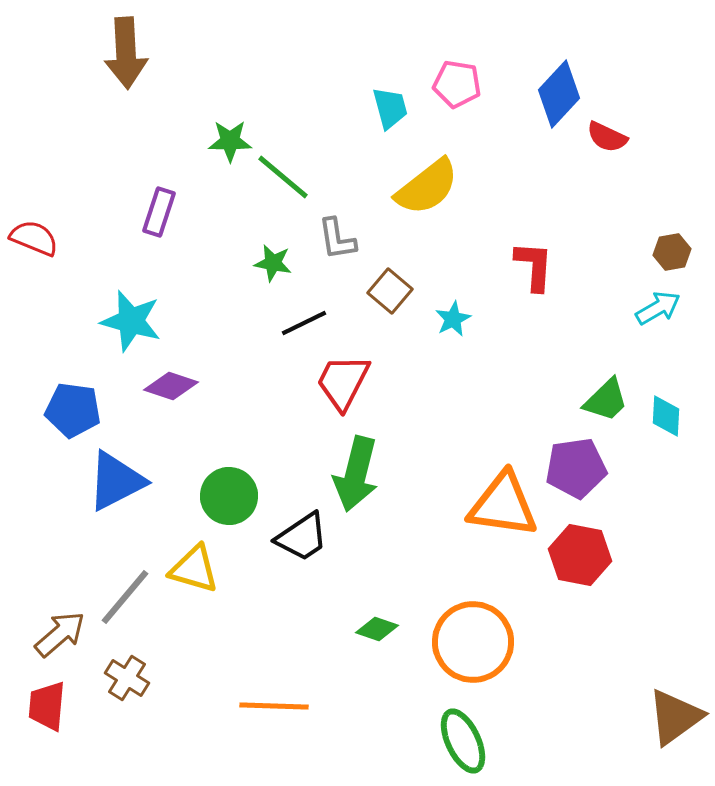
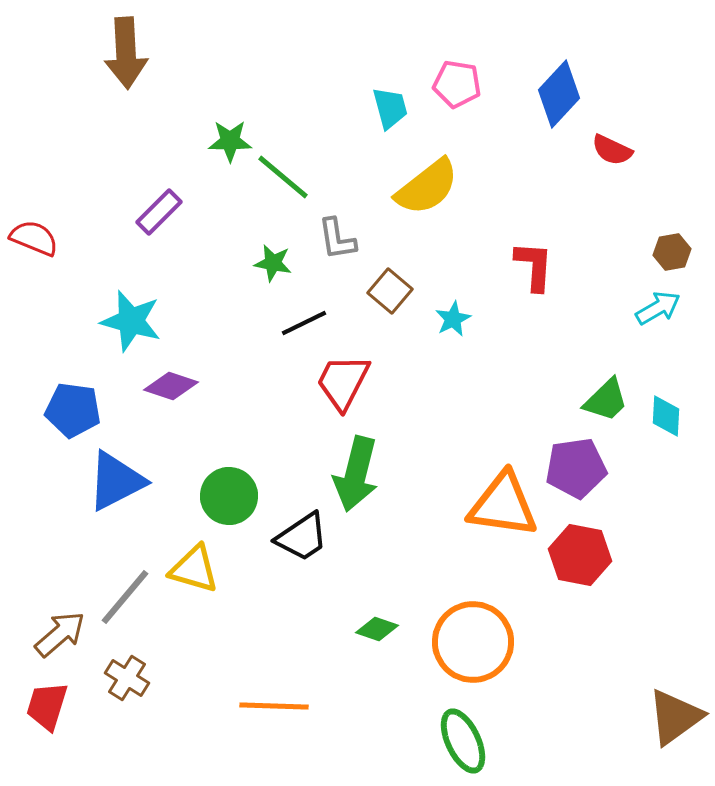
red semicircle at (607, 137): moved 5 px right, 13 px down
purple rectangle at (159, 212): rotated 27 degrees clockwise
red trapezoid at (47, 706): rotated 12 degrees clockwise
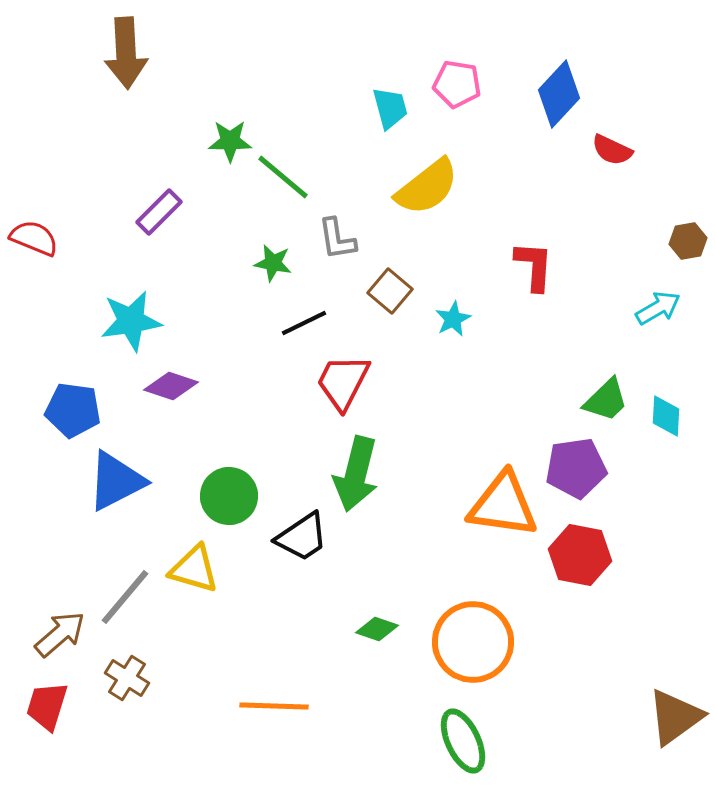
brown hexagon at (672, 252): moved 16 px right, 11 px up
cyan star at (131, 321): rotated 24 degrees counterclockwise
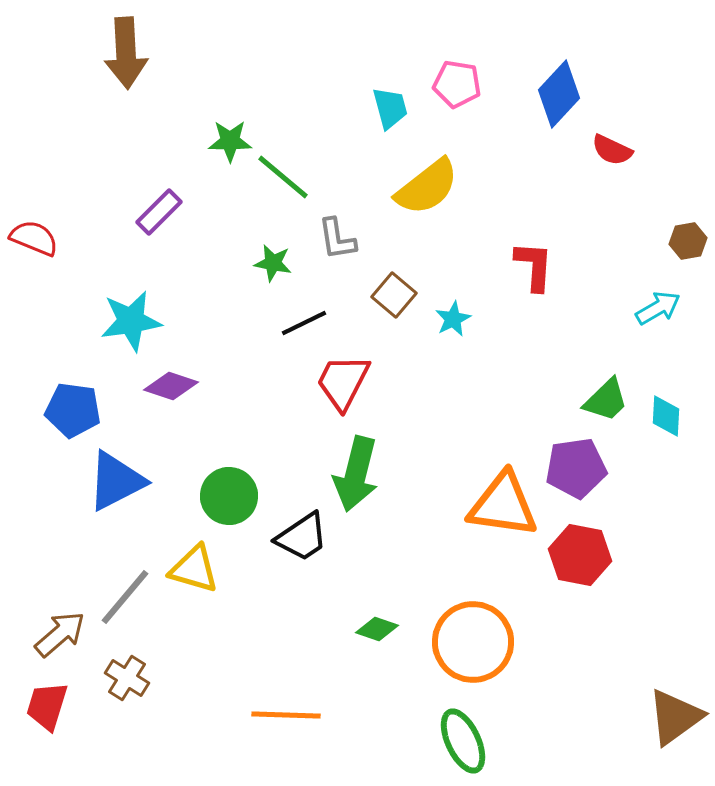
brown square at (390, 291): moved 4 px right, 4 px down
orange line at (274, 706): moved 12 px right, 9 px down
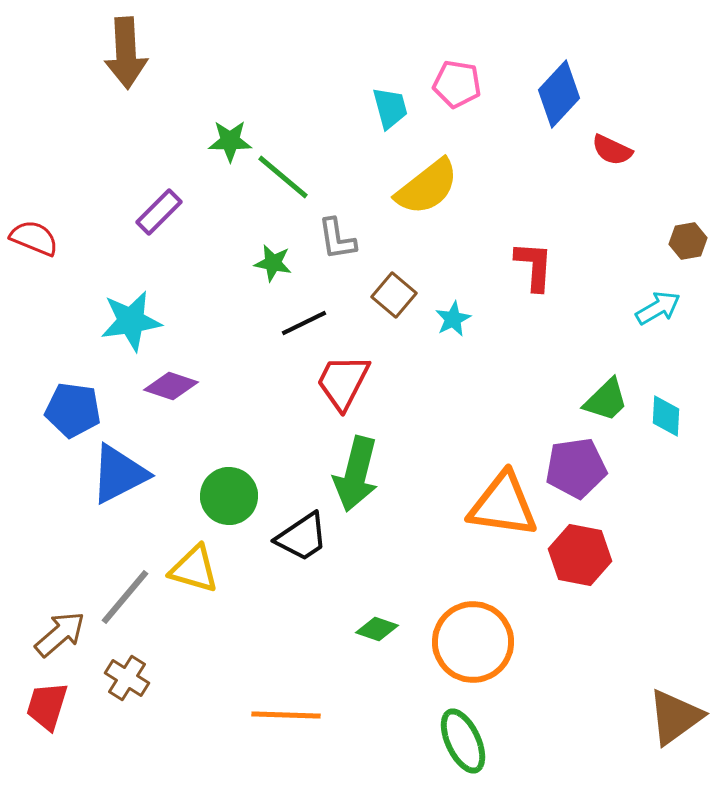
blue triangle at (116, 481): moved 3 px right, 7 px up
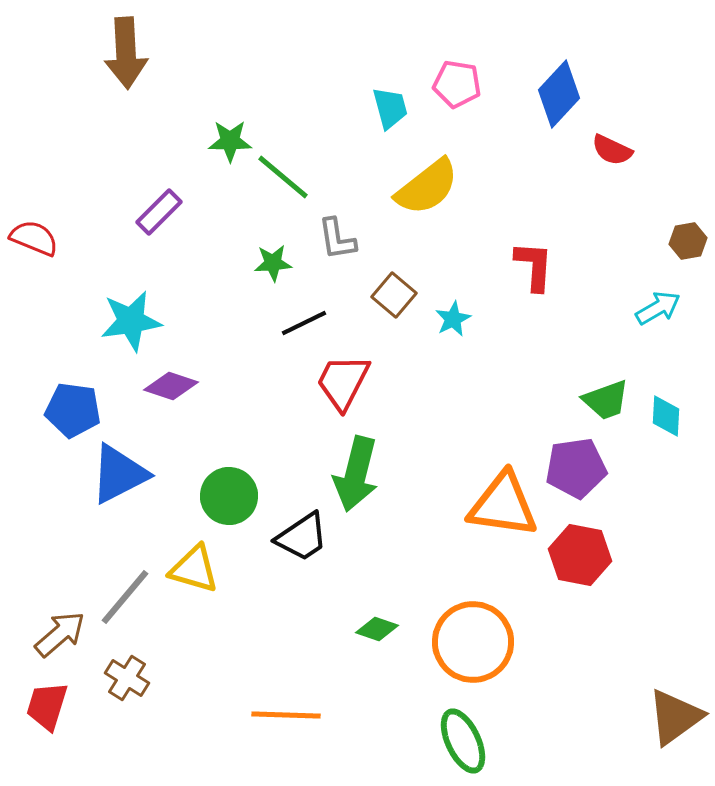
green star at (273, 263): rotated 15 degrees counterclockwise
green trapezoid at (606, 400): rotated 24 degrees clockwise
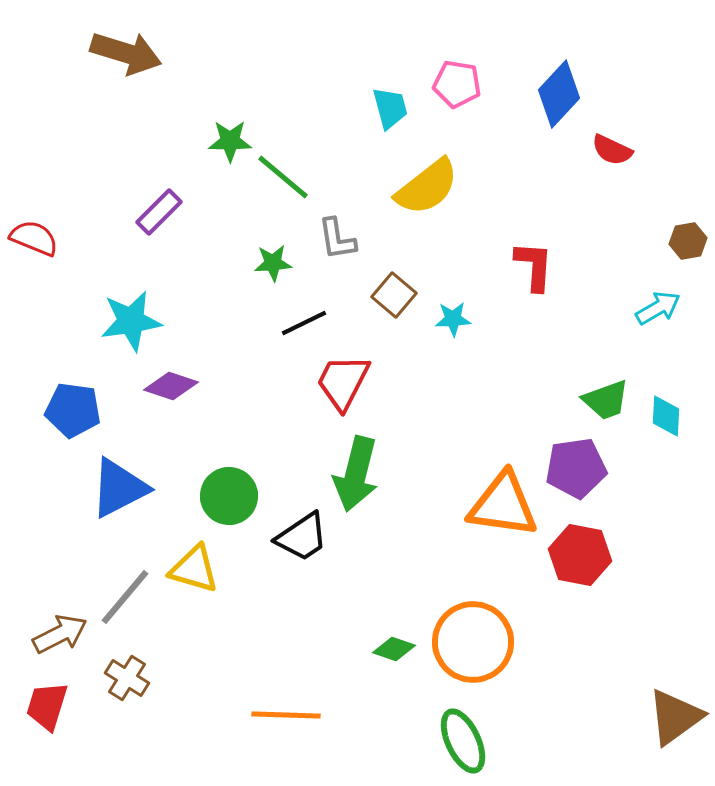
brown arrow at (126, 53): rotated 70 degrees counterclockwise
cyan star at (453, 319): rotated 24 degrees clockwise
blue triangle at (119, 474): moved 14 px down
green diamond at (377, 629): moved 17 px right, 20 px down
brown arrow at (60, 634): rotated 14 degrees clockwise
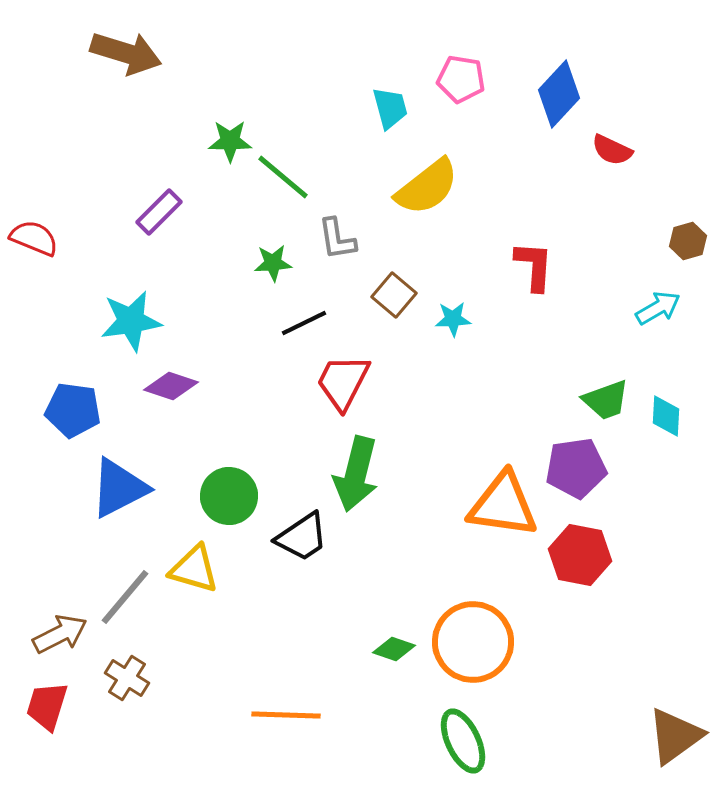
pink pentagon at (457, 84): moved 4 px right, 5 px up
brown hexagon at (688, 241): rotated 6 degrees counterclockwise
brown triangle at (675, 717): moved 19 px down
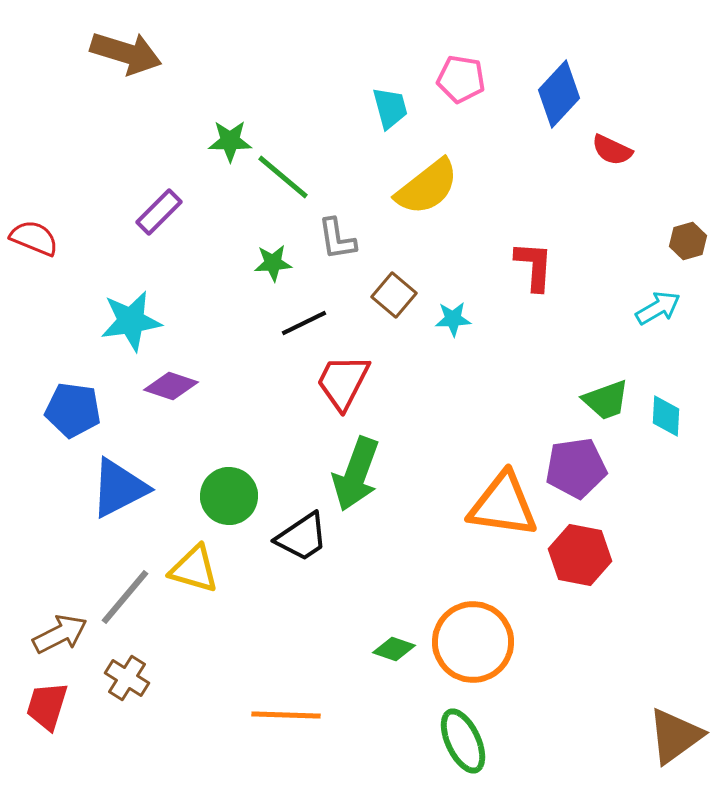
green arrow at (356, 474): rotated 6 degrees clockwise
